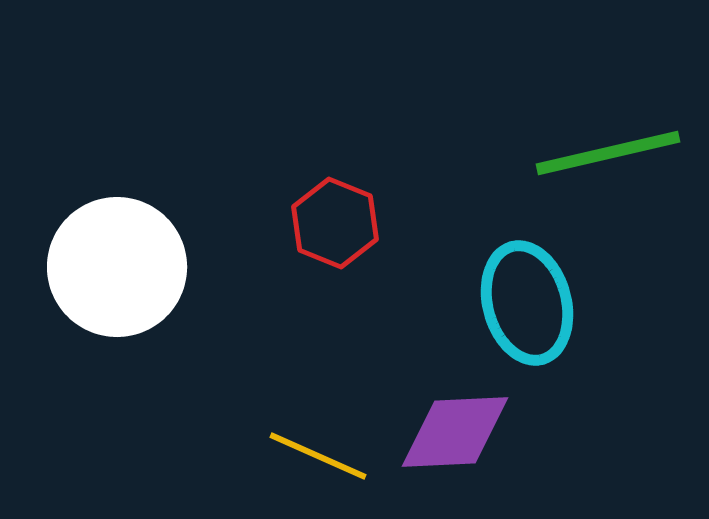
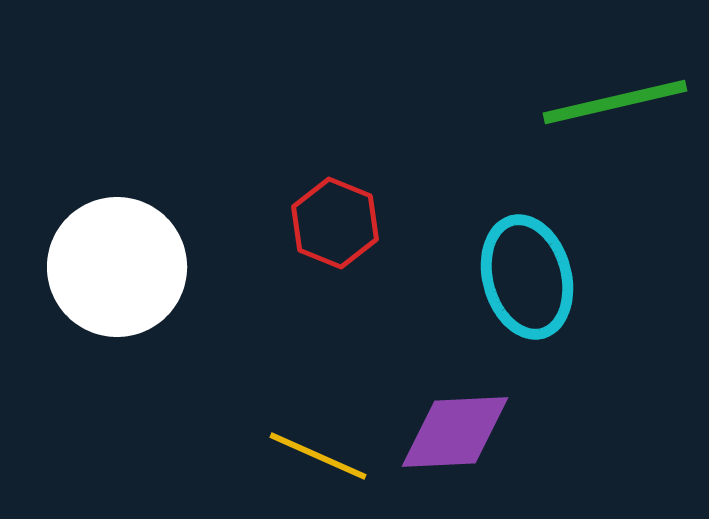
green line: moved 7 px right, 51 px up
cyan ellipse: moved 26 px up
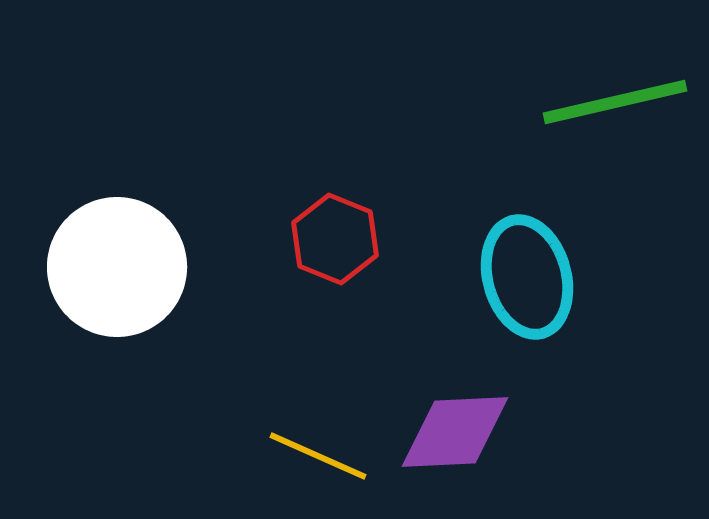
red hexagon: moved 16 px down
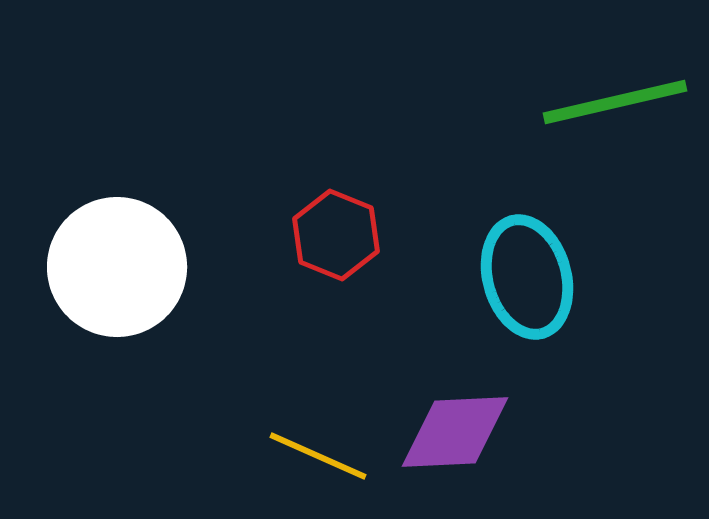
red hexagon: moved 1 px right, 4 px up
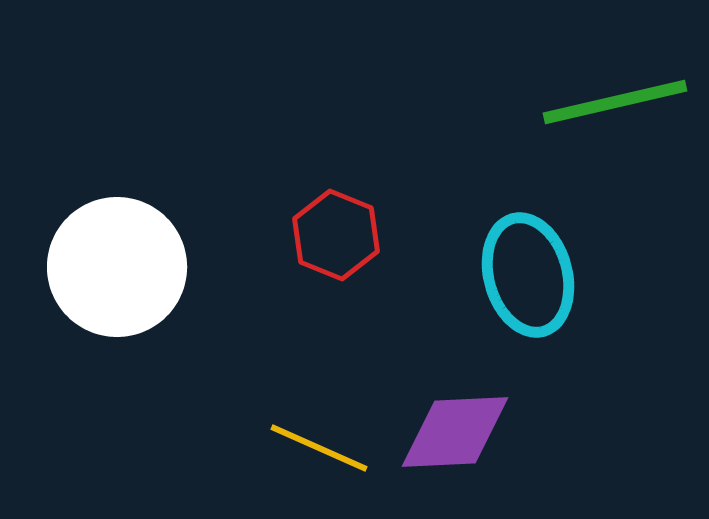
cyan ellipse: moved 1 px right, 2 px up
yellow line: moved 1 px right, 8 px up
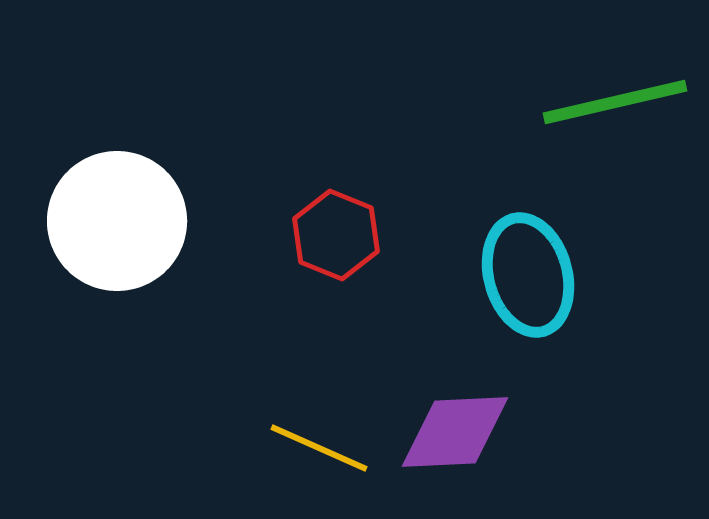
white circle: moved 46 px up
